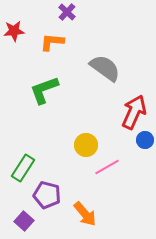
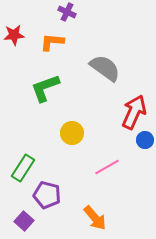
purple cross: rotated 18 degrees counterclockwise
red star: moved 4 px down
green L-shape: moved 1 px right, 2 px up
yellow circle: moved 14 px left, 12 px up
orange arrow: moved 10 px right, 4 px down
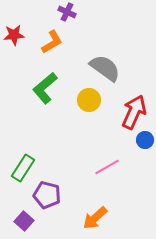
orange L-shape: rotated 145 degrees clockwise
green L-shape: rotated 20 degrees counterclockwise
yellow circle: moved 17 px right, 33 px up
orange arrow: rotated 88 degrees clockwise
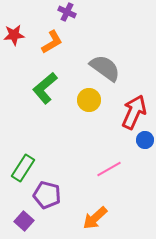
pink line: moved 2 px right, 2 px down
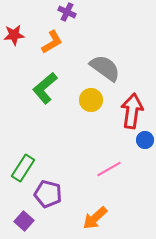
yellow circle: moved 2 px right
red arrow: moved 2 px left, 1 px up; rotated 16 degrees counterclockwise
purple pentagon: moved 1 px right, 1 px up
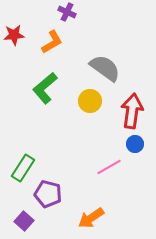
yellow circle: moved 1 px left, 1 px down
blue circle: moved 10 px left, 4 px down
pink line: moved 2 px up
orange arrow: moved 4 px left; rotated 8 degrees clockwise
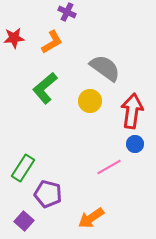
red star: moved 3 px down
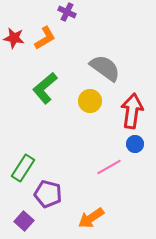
red star: rotated 15 degrees clockwise
orange L-shape: moved 7 px left, 4 px up
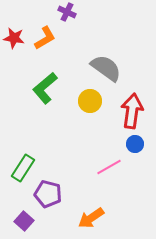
gray semicircle: moved 1 px right
